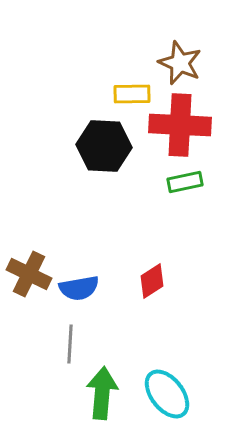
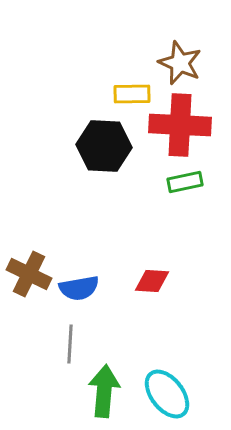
red diamond: rotated 36 degrees clockwise
green arrow: moved 2 px right, 2 px up
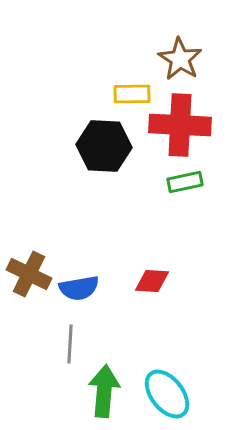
brown star: moved 4 px up; rotated 9 degrees clockwise
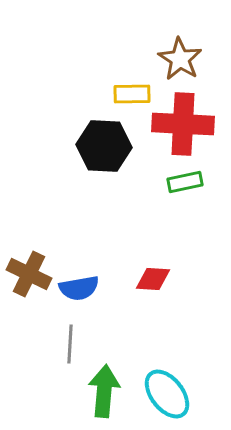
red cross: moved 3 px right, 1 px up
red diamond: moved 1 px right, 2 px up
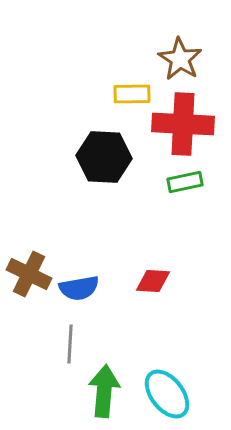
black hexagon: moved 11 px down
red diamond: moved 2 px down
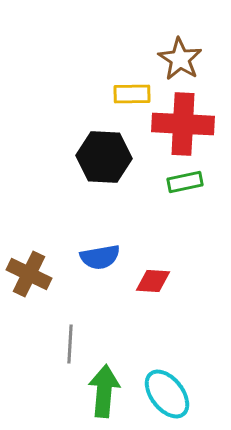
blue semicircle: moved 21 px right, 31 px up
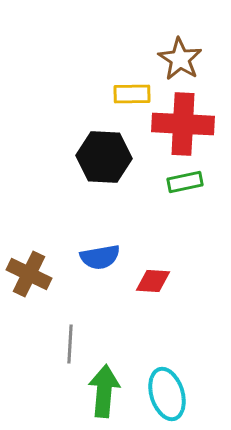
cyan ellipse: rotated 21 degrees clockwise
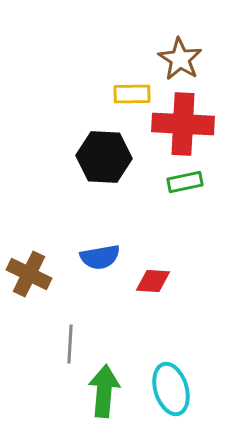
cyan ellipse: moved 4 px right, 5 px up
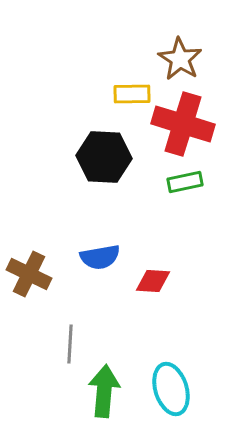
red cross: rotated 14 degrees clockwise
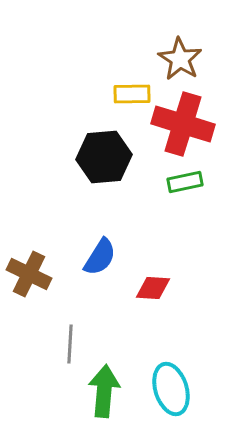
black hexagon: rotated 8 degrees counterclockwise
blue semicircle: rotated 48 degrees counterclockwise
red diamond: moved 7 px down
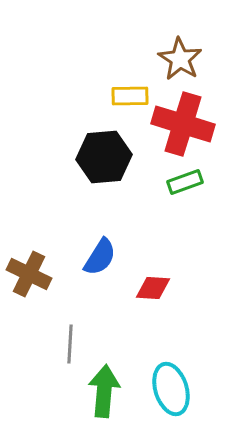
yellow rectangle: moved 2 px left, 2 px down
green rectangle: rotated 8 degrees counterclockwise
